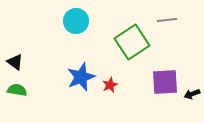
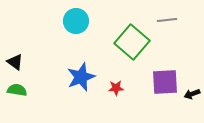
green square: rotated 16 degrees counterclockwise
red star: moved 6 px right, 3 px down; rotated 21 degrees clockwise
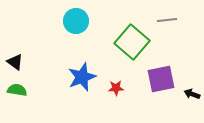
blue star: moved 1 px right
purple square: moved 4 px left, 3 px up; rotated 8 degrees counterclockwise
black arrow: rotated 42 degrees clockwise
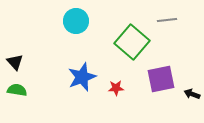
black triangle: rotated 12 degrees clockwise
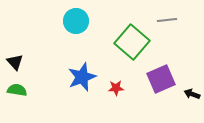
purple square: rotated 12 degrees counterclockwise
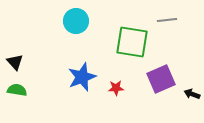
green square: rotated 32 degrees counterclockwise
